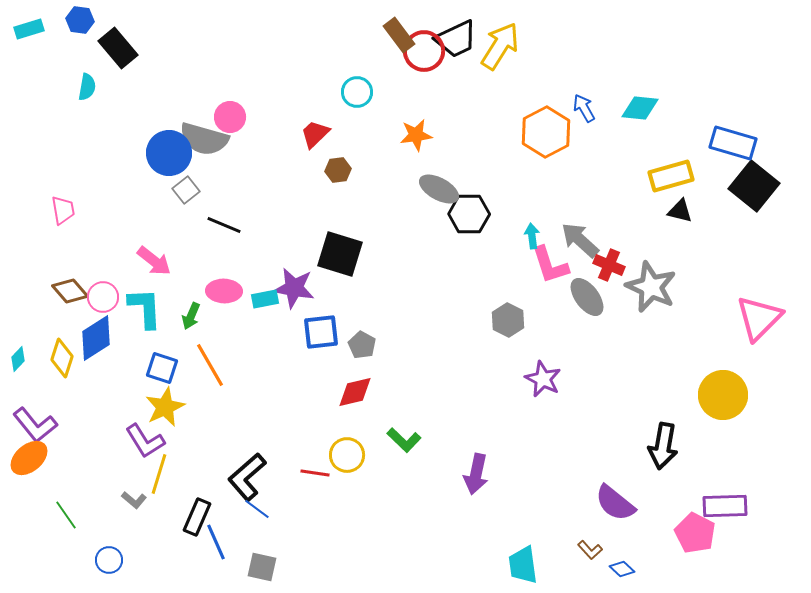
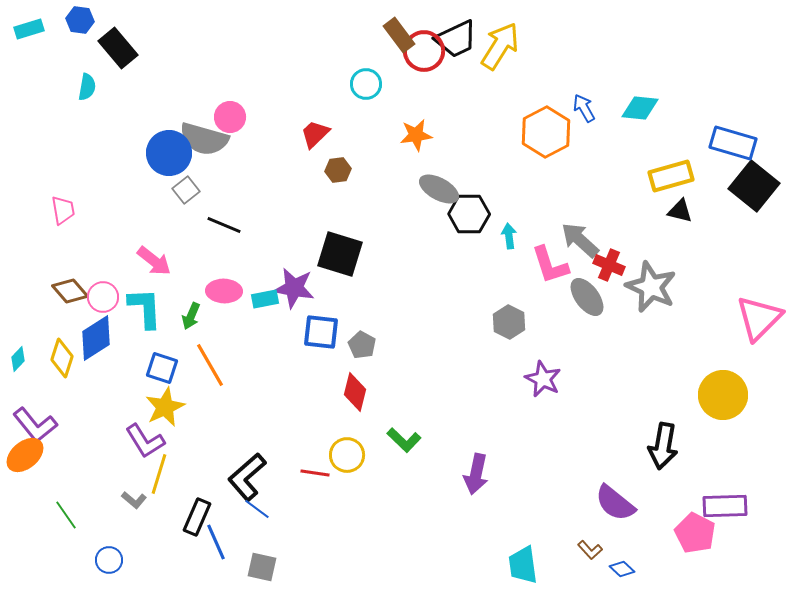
cyan circle at (357, 92): moved 9 px right, 8 px up
cyan arrow at (532, 236): moved 23 px left
gray hexagon at (508, 320): moved 1 px right, 2 px down
blue square at (321, 332): rotated 12 degrees clockwise
red diamond at (355, 392): rotated 63 degrees counterclockwise
orange ellipse at (29, 458): moved 4 px left, 3 px up
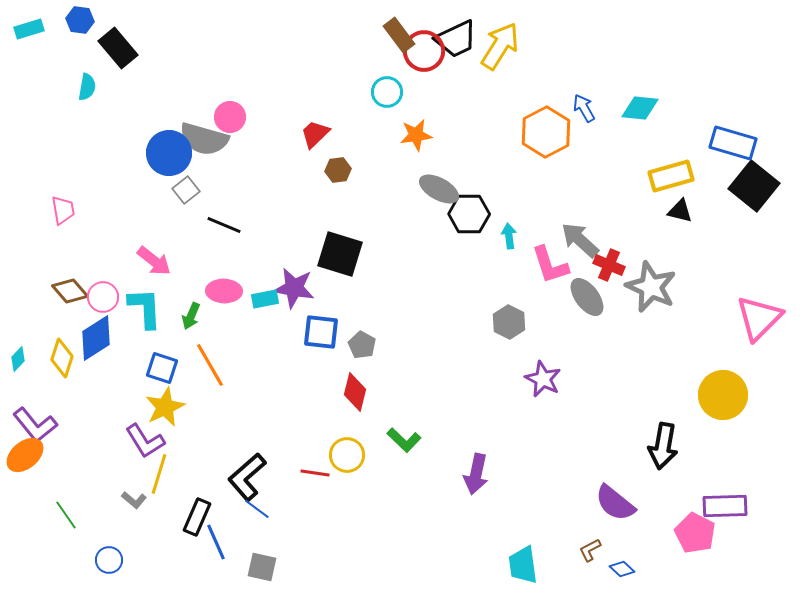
cyan circle at (366, 84): moved 21 px right, 8 px down
brown L-shape at (590, 550): rotated 105 degrees clockwise
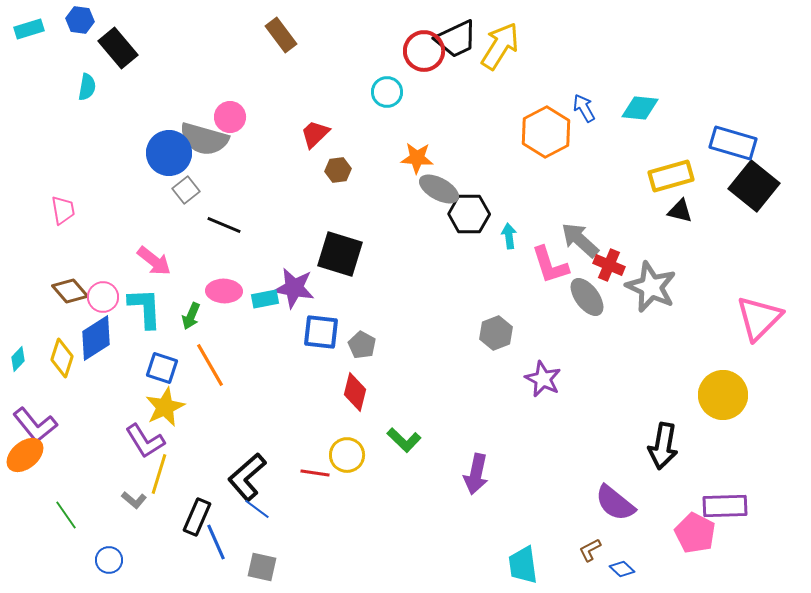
brown rectangle at (399, 35): moved 118 px left
orange star at (416, 135): moved 1 px right, 23 px down; rotated 12 degrees clockwise
gray hexagon at (509, 322): moved 13 px left, 11 px down; rotated 12 degrees clockwise
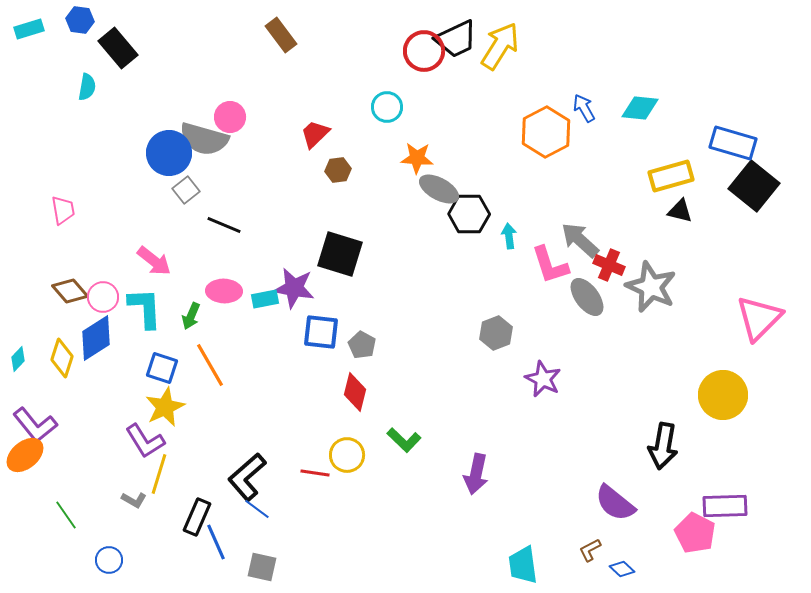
cyan circle at (387, 92): moved 15 px down
gray L-shape at (134, 500): rotated 10 degrees counterclockwise
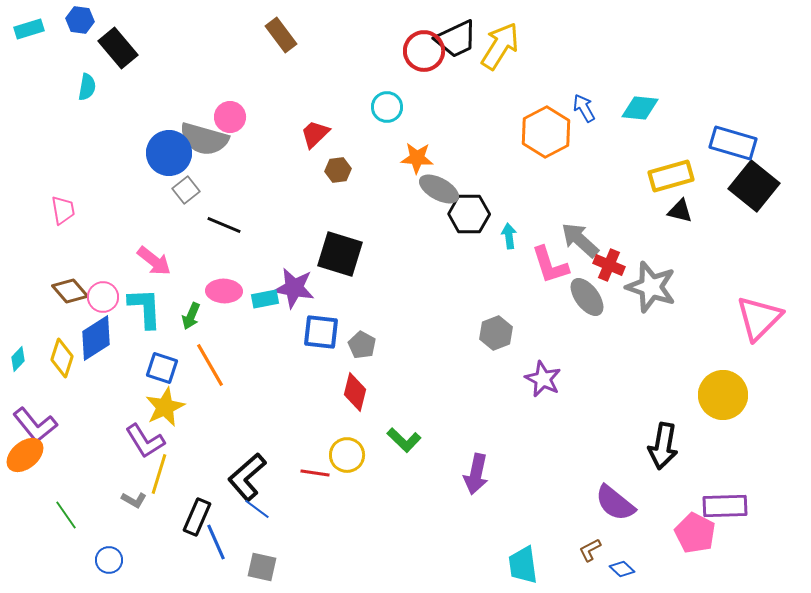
gray star at (651, 287): rotated 6 degrees counterclockwise
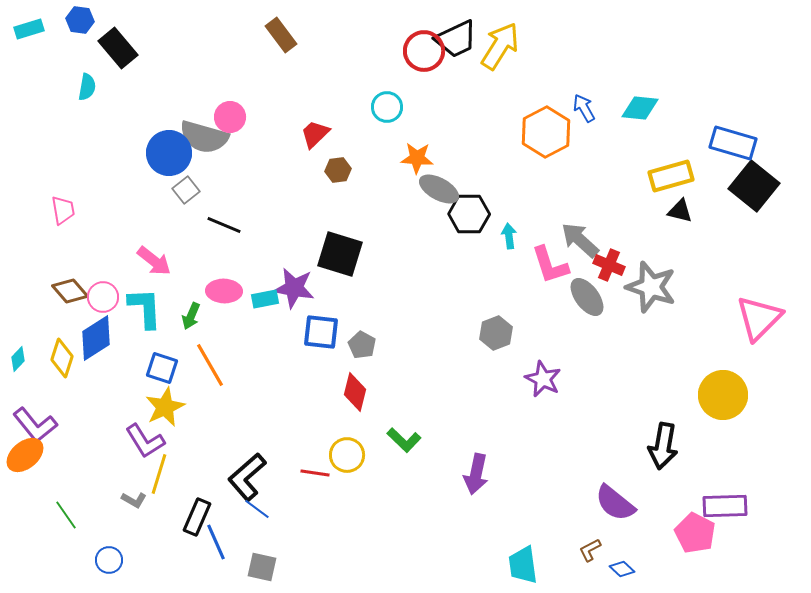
gray semicircle at (204, 139): moved 2 px up
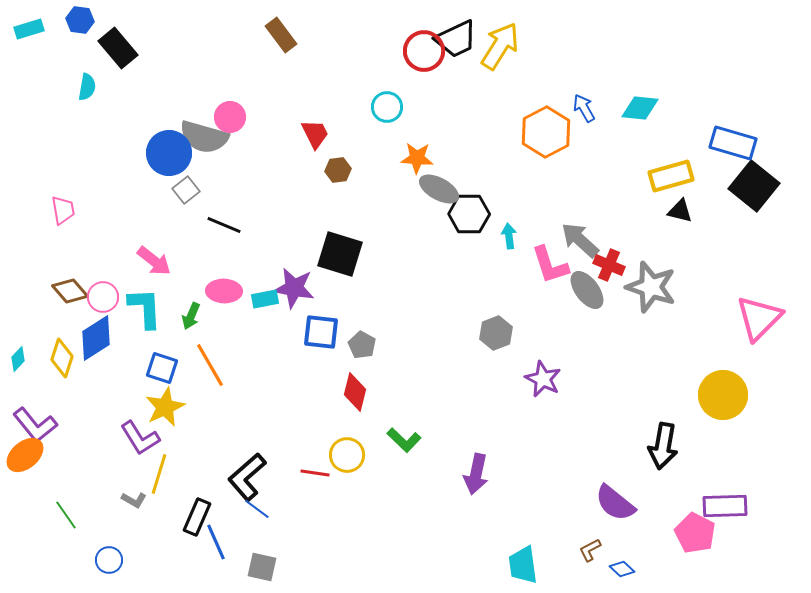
red trapezoid at (315, 134): rotated 108 degrees clockwise
gray ellipse at (587, 297): moved 7 px up
purple L-shape at (145, 441): moved 5 px left, 3 px up
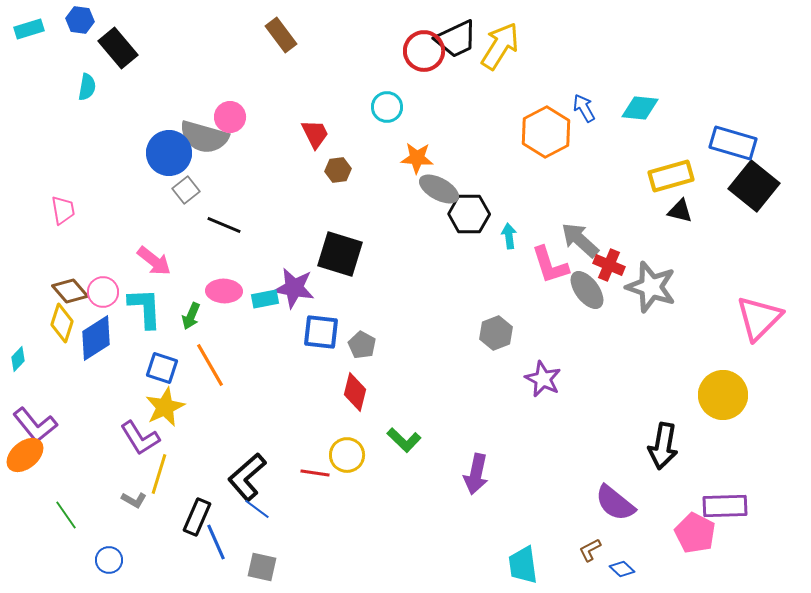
pink circle at (103, 297): moved 5 px up
yellow diamond at (62, 358): moved 35 px up
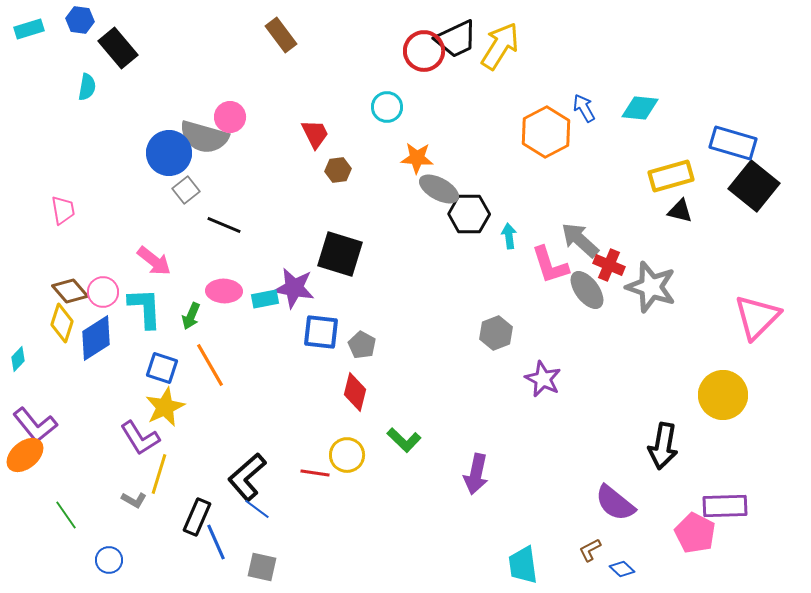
pink triangle at (759, 318): moved 2 px left, 1 px up
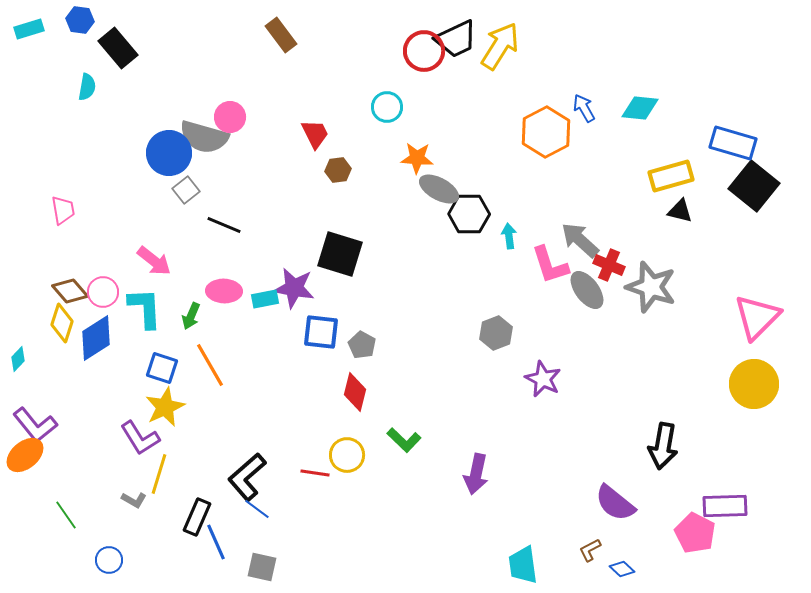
yellow circle at (723, 395): moved 31 px right, 11 px up
